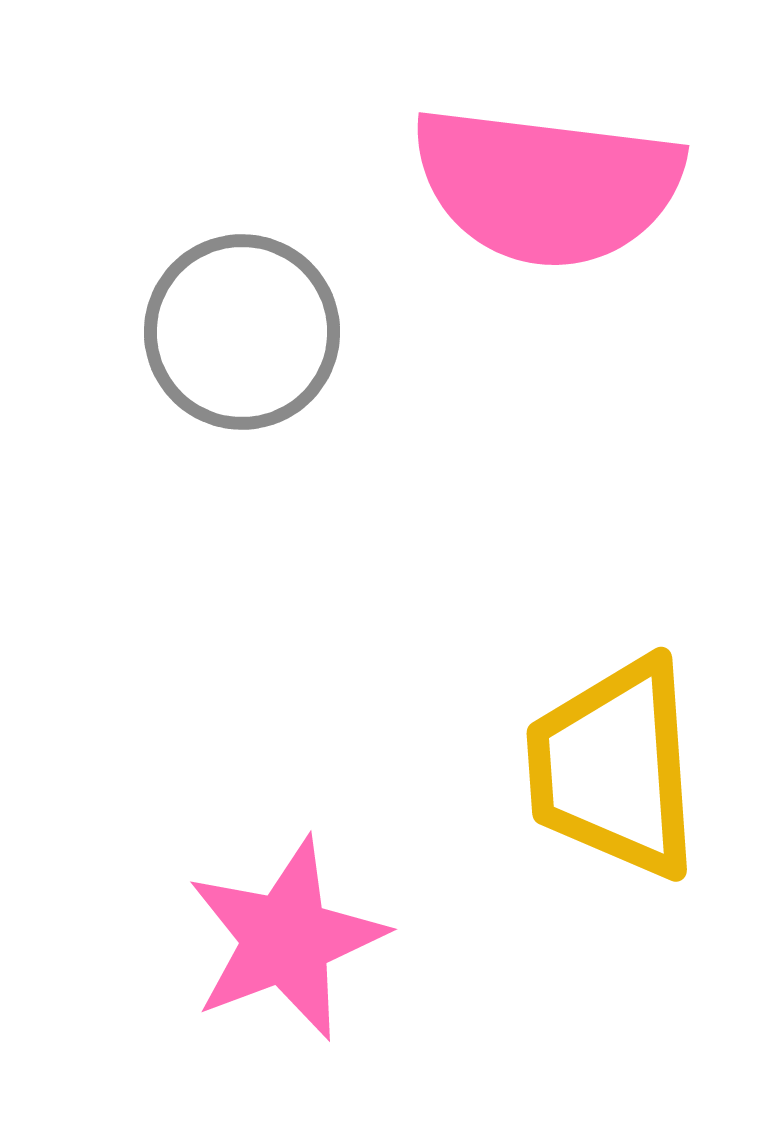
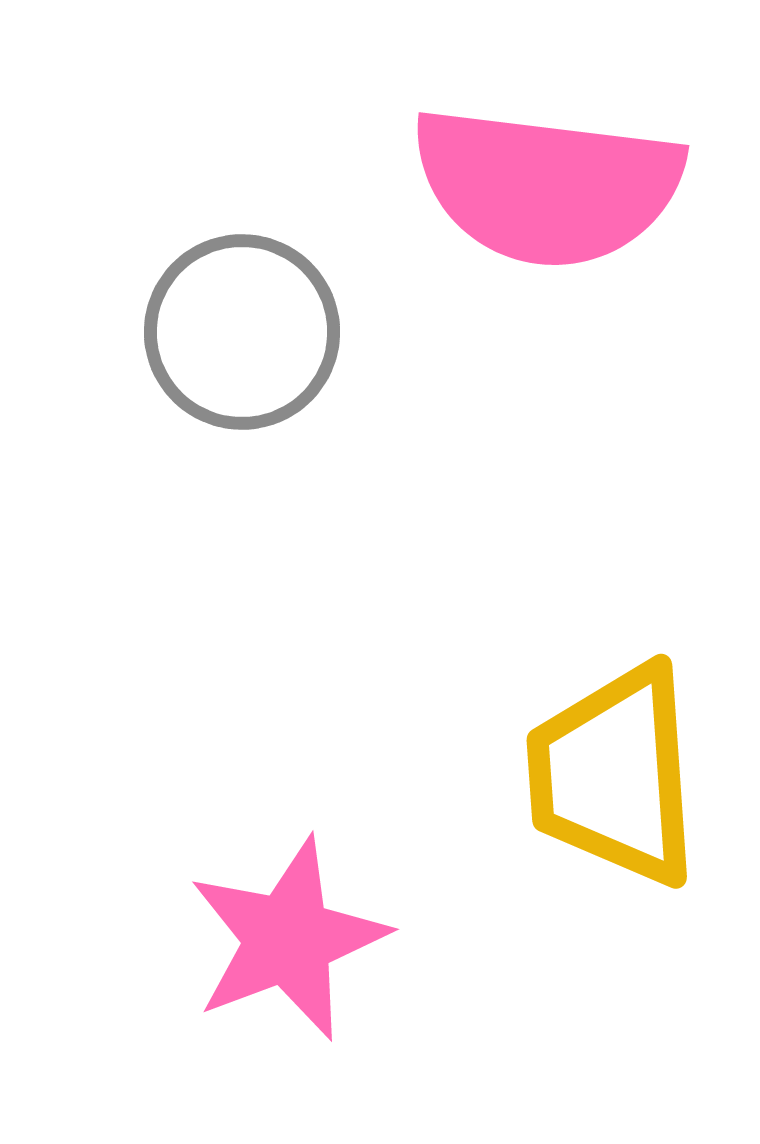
yellow trapezoid: moved 7 px down
pink star: moved 2 px right
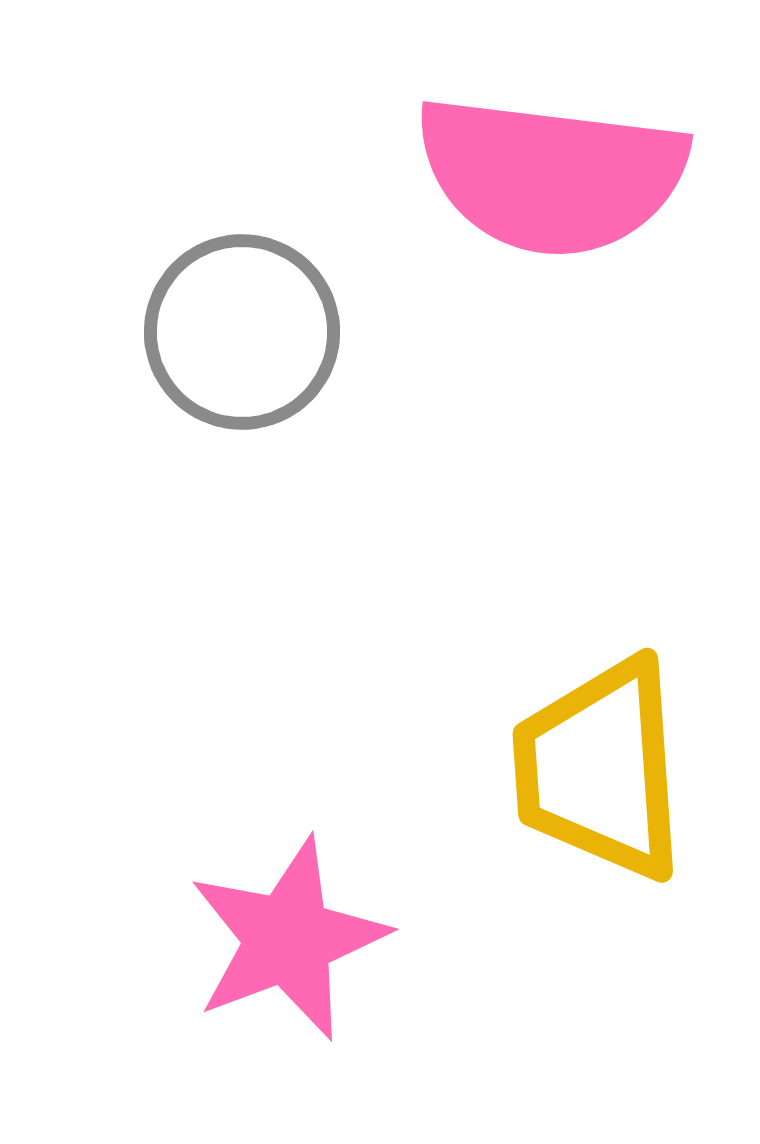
pink semicircle: moved 4 px right, 11 px up
yellow trapezoid: moved 14 px left, 6 px up
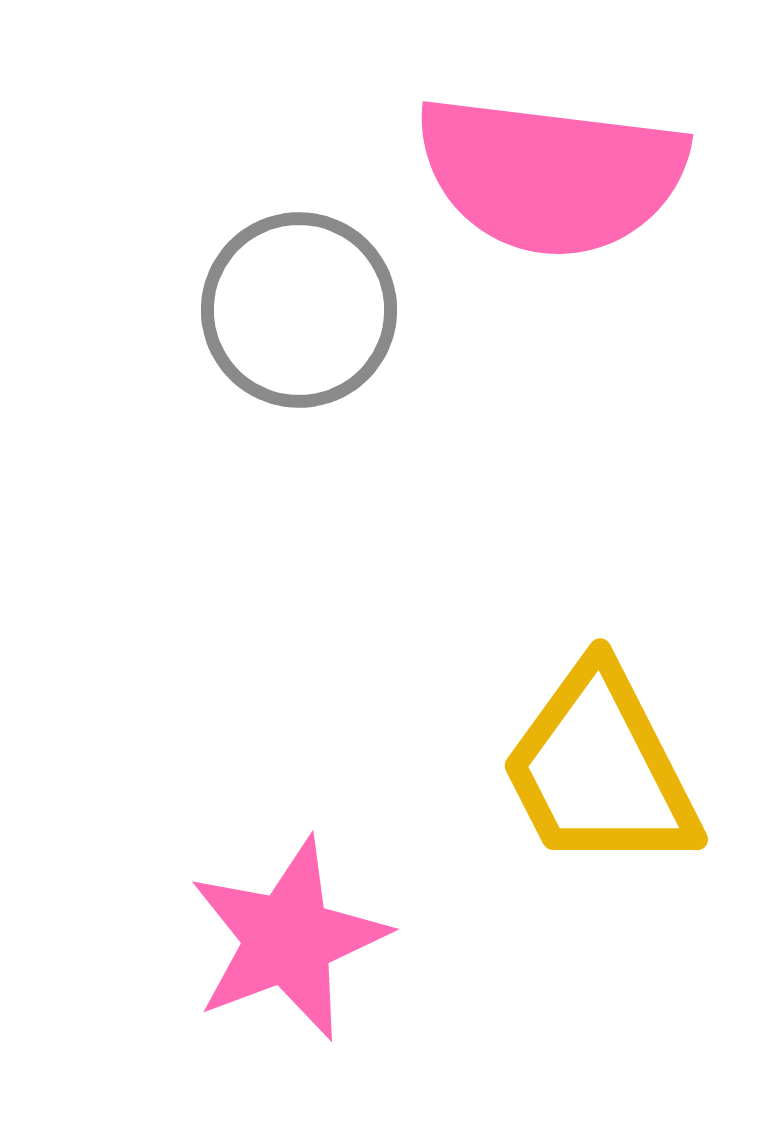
gray circle: moved 57 px right, 22 px up
yellow trapezoid: rotated 23 degrees counterclockwise
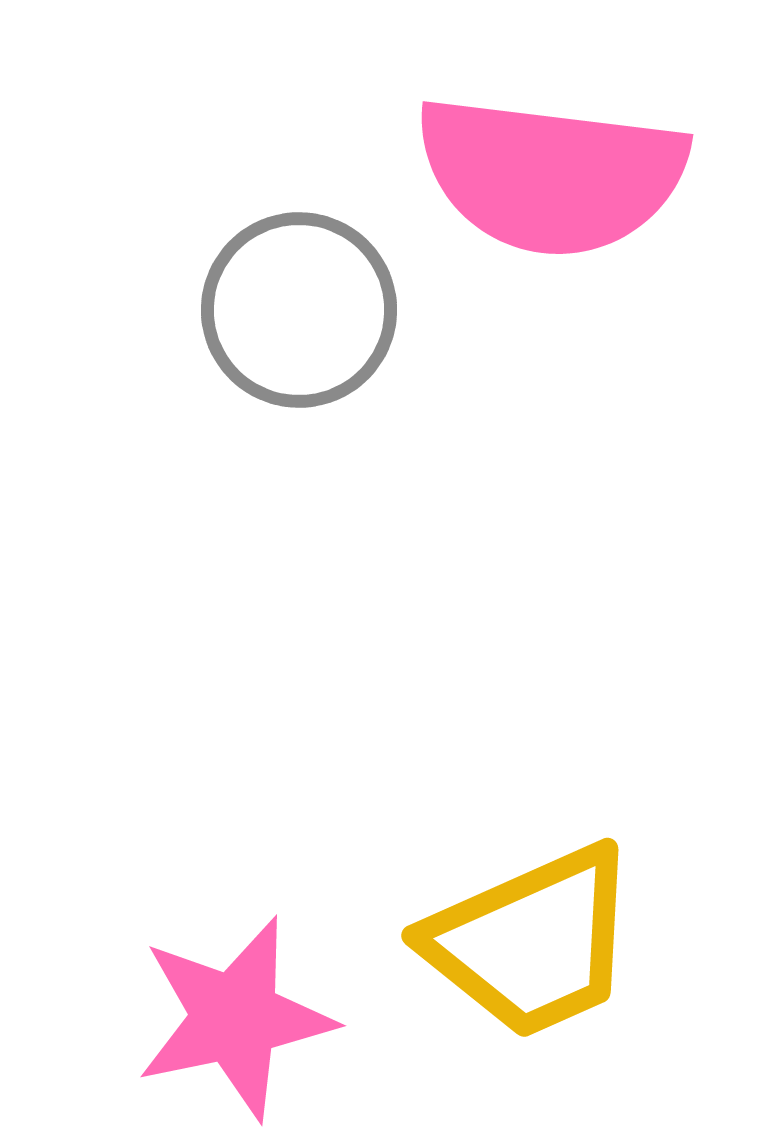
yellow trapezoid: moved 68 px left, 173 px down; rotated 87 degrees counterclockwise
pink star: moved 53 px left, 79 px down; rotated 9 degrees clockwise
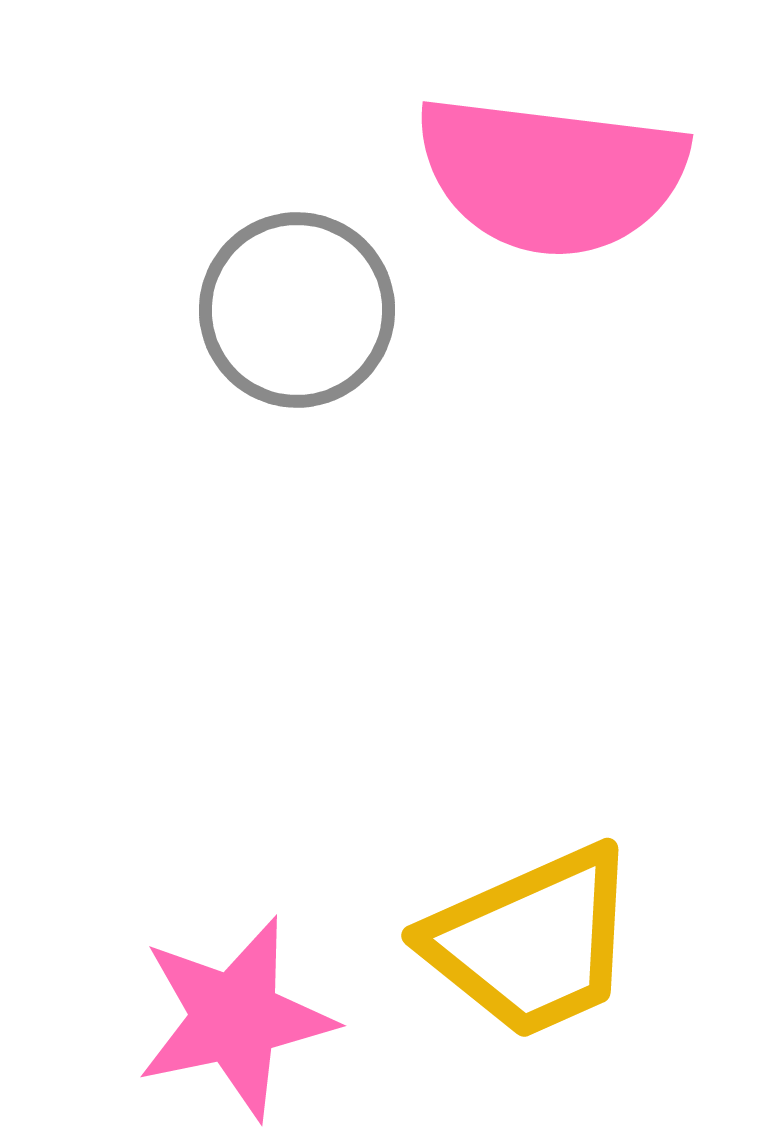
gray circle: moved 2 px left
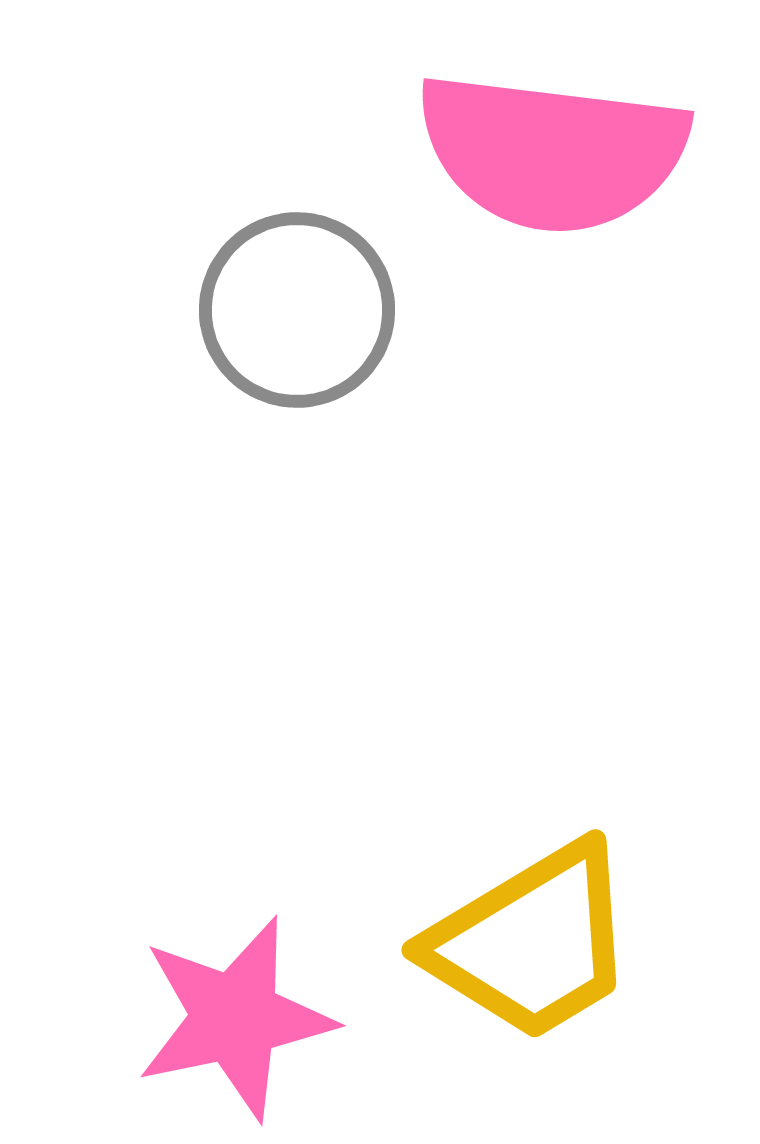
pink semicircle: moved 1 px right, 23 px up
yellow trapezoid: rotated 7 degrees counterclockwise
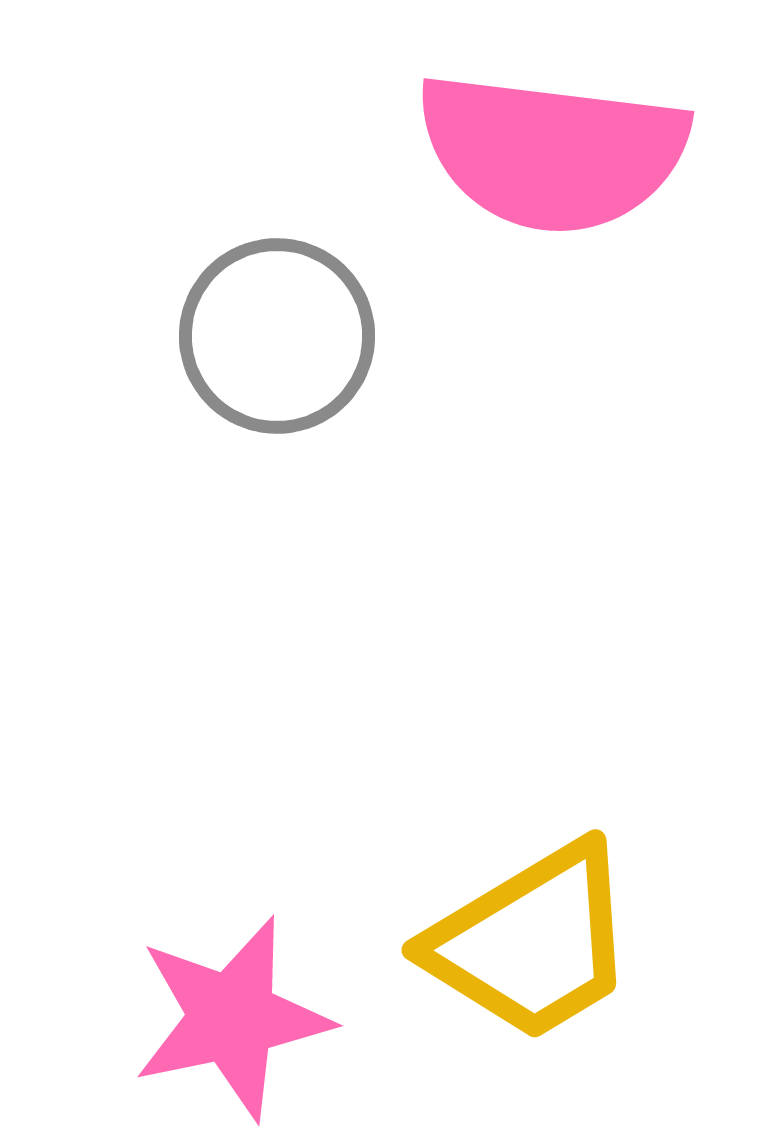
gray circle: moved 20 px left, 26 px down
pink star: moved 3 px left
